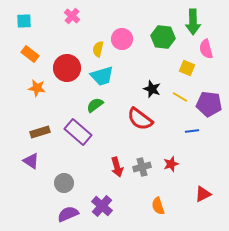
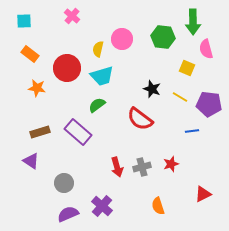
green semicircle: moved 2 px right
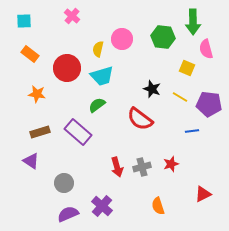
orange star: moved 6 px down
